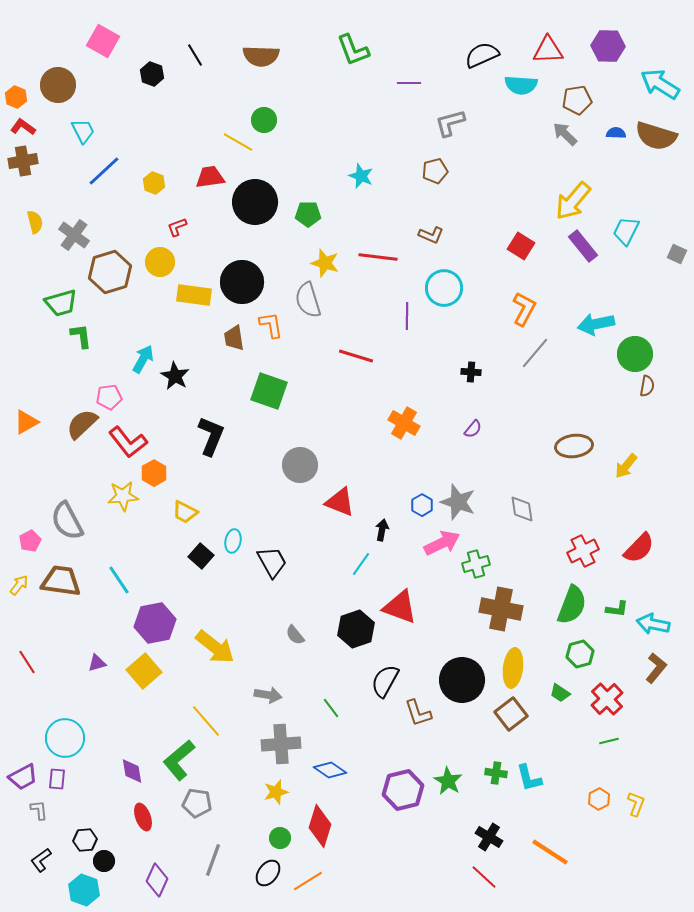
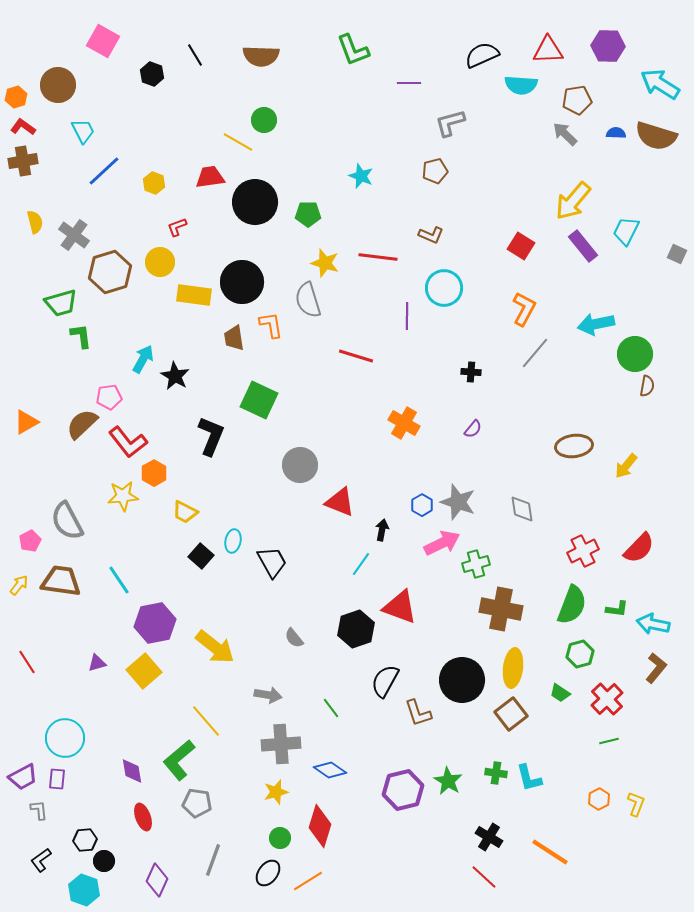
orange hexagon at (16, 97): rotated 20 degrees clockwise
green square at (269, 391): moved 10 px left, 9 px down; rotated 6 degrees clockwise
gray semicircle at (295, 635): moved 1 px left, 3 px down
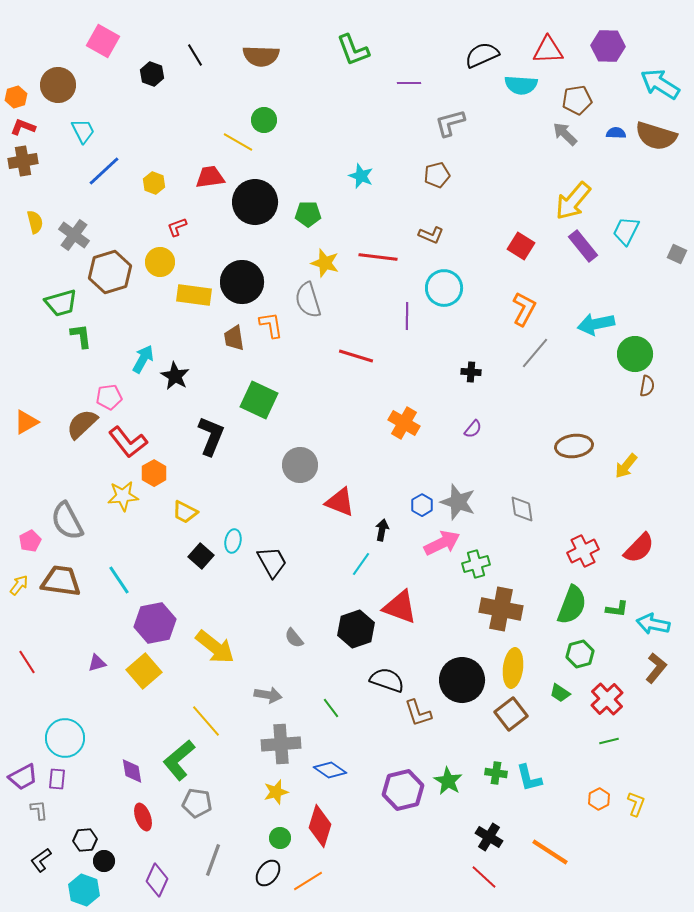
red L-shape at (23, 127): rotated 15 degrees counterclockwise
brown pentagon at (435, 171): moved 2 px right, 4 px down
black semicircle at (385, 681): moved 2 px right, 1 px up; rotated 80 degrees clockwise
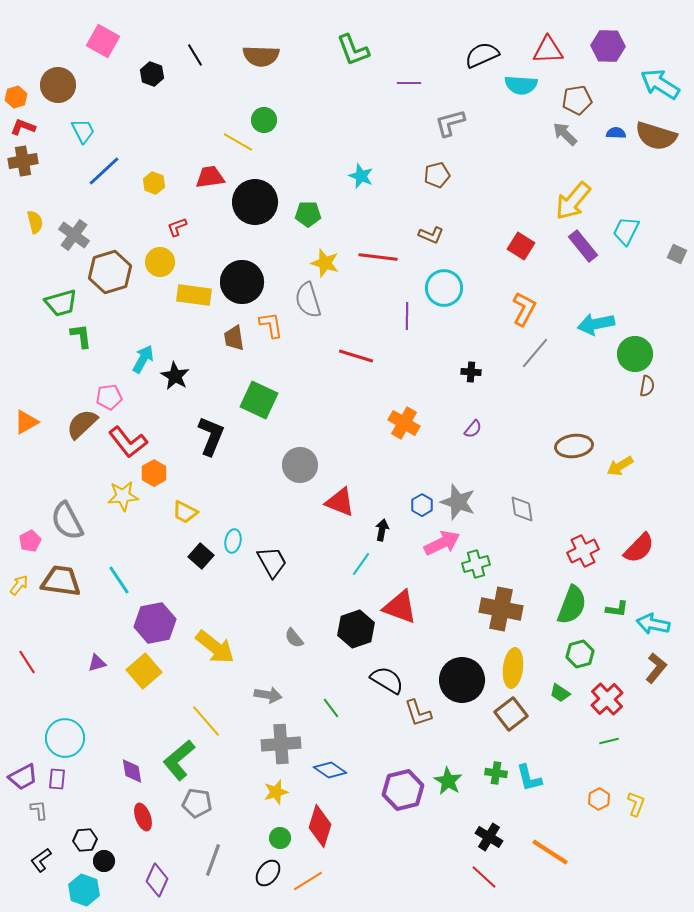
yellow arrow at (626, 466): moved 6 px left; rotated 20 degrees clockwise
black semicircle at (387, 680): rotated 12 degrees clockwise
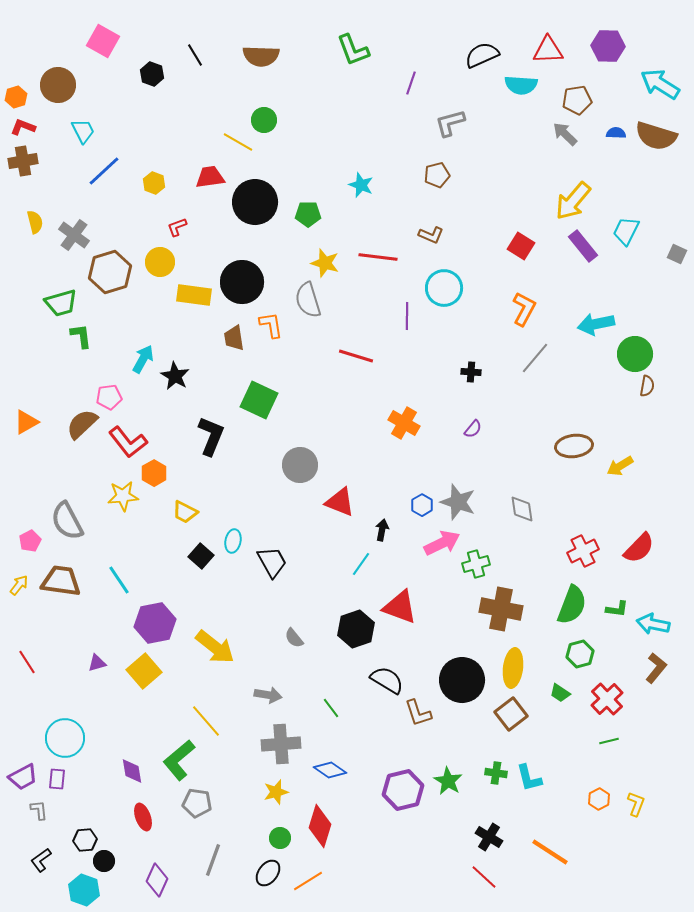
purple line at (409, 83): moved 2 px right; rotated 70 degrees counterclockwise
cyan star at (361, 176): moved 9 px down
gray line at (535, 353): moved 5 px down
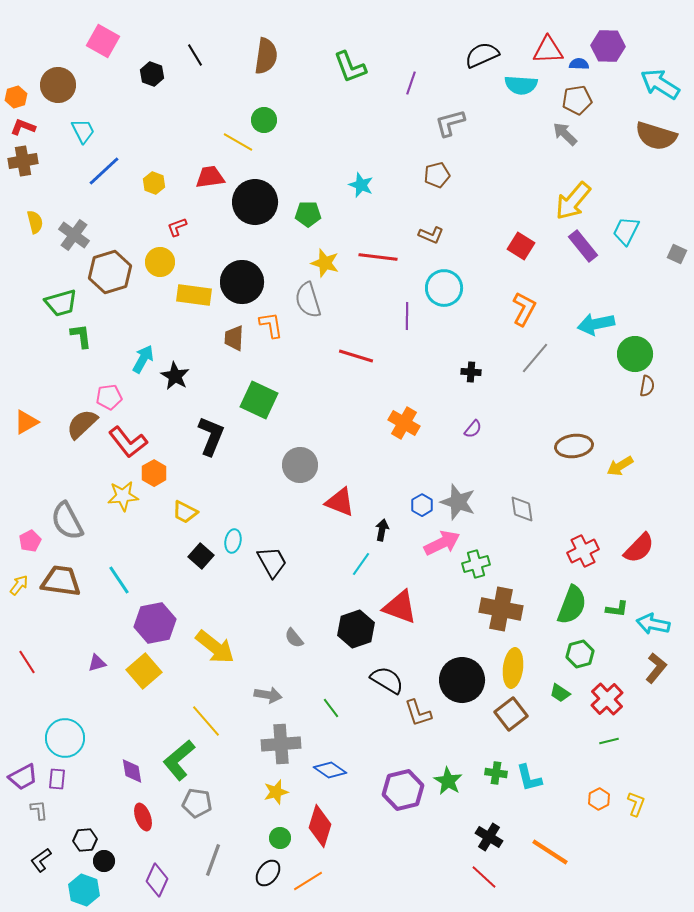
green L-shape at (353, 50): moved 3 px left, 17 px down
brown semicircle at (261, 56): moved 5 px right; rotated 84 degrees counterclockwise
blue semicircle at (616, 133): moved 37 px left, 69 px up
brown trapezoid at (234, 338): rotated 12 degrees clockwise
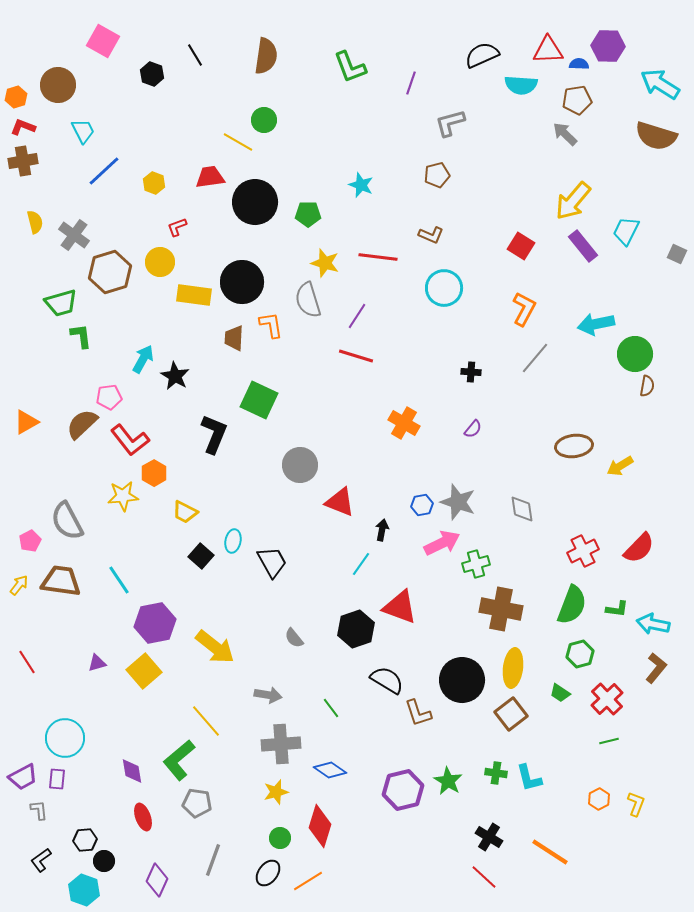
purple line at (407, 316): moved 50 px left; rotated 32 degrees clockwise
black L-shape at (211, 436): moved 3 px right, 2 px up
red L-shape at (128, 442): moved 2 px right, 2 px up
blue hexagon at (422, 505): rotated 20 degrees clockwise
